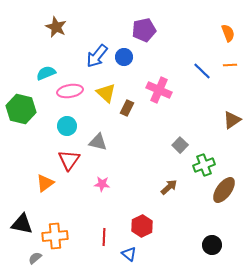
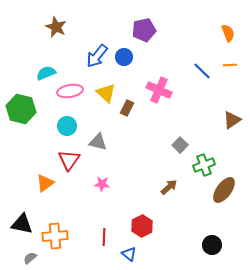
gray semicircle: moved 5 px left
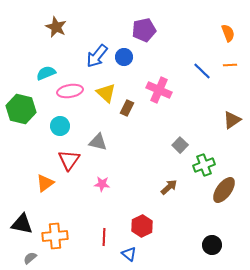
cyan circle: moved 7 px left
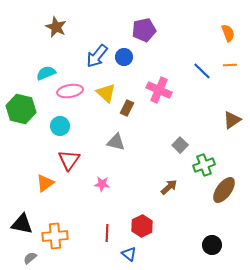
gray triangle: moved 18 px right
red line: moved 3 px right, 4 px up
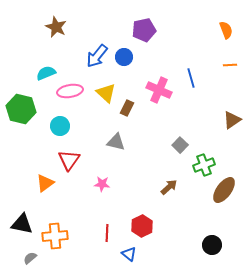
orange semicircle: moved 2 px left, 3 px up
blue line: moved 11 px left, 7 px down; rotated 30 degrees clockwise
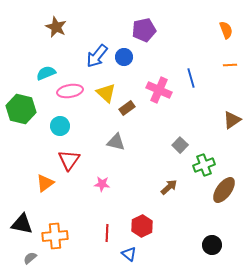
brown rectangle: rotated 28 degrees clockwise
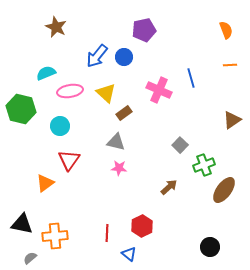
brown rectangle: moved 3 px left, 5 px down
pink star: moved 17 px right, 16 px up
black circle: moved 2 px left, 2 px down
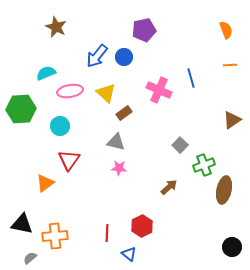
green hexagon: rotated 16 degrees counterclockwise
brown ellipse: rotated 24 degrees counterclockwise
black circle: moved 22 px right
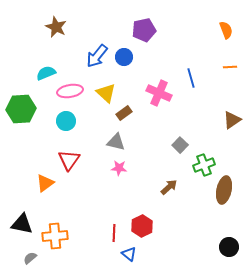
orange line: moved 2 px down
pink cross: moved 3 px down
cyan circle: moved 6 px right, 5 px up
red line: moved 7 px right
black circle: moved 3 px left
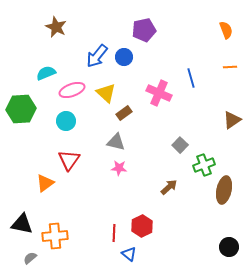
pink ellipse: moved 2 px right, 1 px up; rotated 10 degrees counterclockwise
